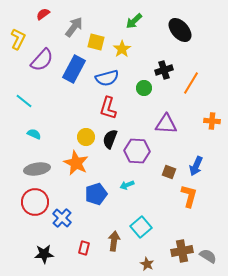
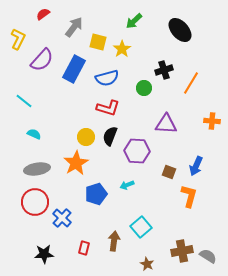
yellow square: moved 2 px right
red L-shape: rotated 90 degrees counterclockwise
black semicircle: moved 3 px up
orange star: rotated 15 degrees clockwise
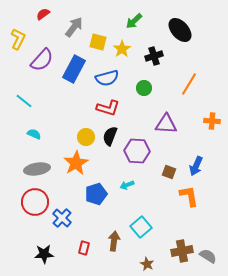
black cross: moved 10 px left, 14 px up
orange line: moved 2 px left, 1 px down
orange L-shape: rotated 25 degrees counterclockwise
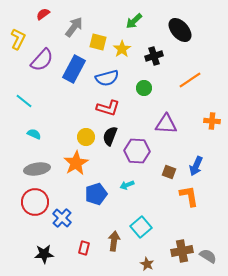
orange line: moved 1 px right, 4 px up; rotated 25 degrees clockwise
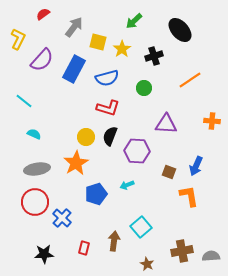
gray semicircle: moved 3 px right; rotated 36 degrees counterclockwise
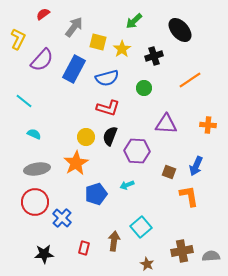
orange cross: moved 4 px left, 4 px down
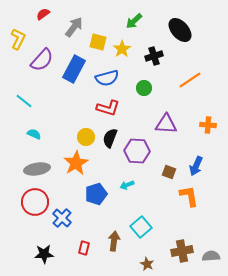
black semicircle: moved 2 px down
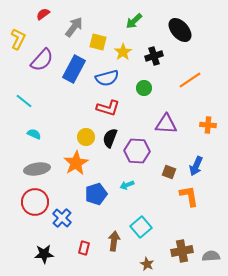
yellow star: moved 1 px right, 3 px down
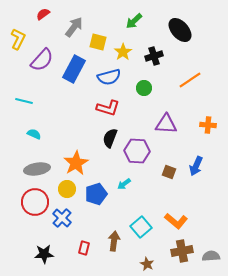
blue semicircle: moved 2 px right, 1 px up
cyan line: rotated 24 degrees counterclockwise
yellow circle: moved 19 px left, 52 px down
cyan arrow: moved 3 px left, 1 px up; rotated 16 degrees counterclockwise
orange L-shape: moved 13 px left, 25 px down; rotated 140 degrees clockwise
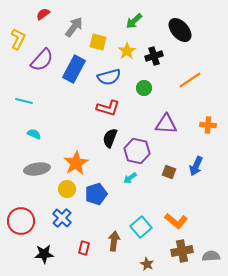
yellow star: moved 4 px right, 1 px up
purple hexagon: rotated 10 degrees clockwise
cyan arrow: moved 6 px right, 6 px up
red circle: moved 14 px left, 19 px down
